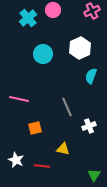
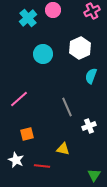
pink line: rotated 54 degrees counterclockwise
orange square: moved 8 px left, 6 px down
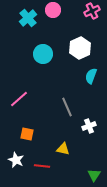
orange square: rotated 24 degrees clockwise
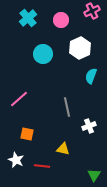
pink circle: moved 8 px right, 10 px down
gray line: rotated 12 degrees clockwise
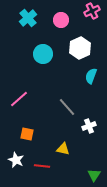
gray line: rotated 30 degrees counterclockwise
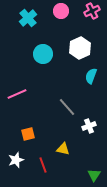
pink circle: moved 9 px up
pink line: moved 2 px left, 5 px up; rotated 18 degrees clockwise
orange square: moved 1 px right; rotated 24 degrees counterclockwise
white star: rotated 28 degrees clockwise
red line: moved 1 px right, 1 px up; rotated 63 degrees clockwise
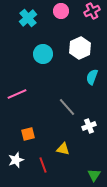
cyan semicircle: moved 1 px right, 1 px down
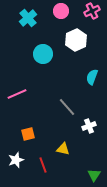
white hexagon: moved 4 px left, 8 px up
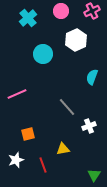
yellow triangle: rotated 24 degrees counterclockwise
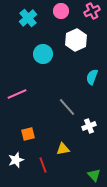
green triangle: rotated 16 degrees counterclockwise
